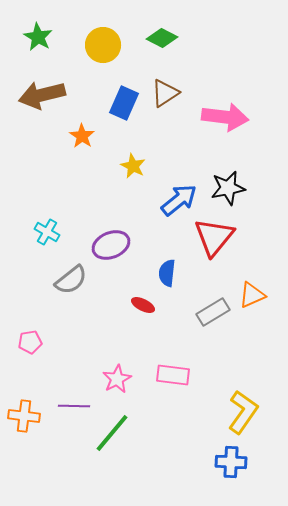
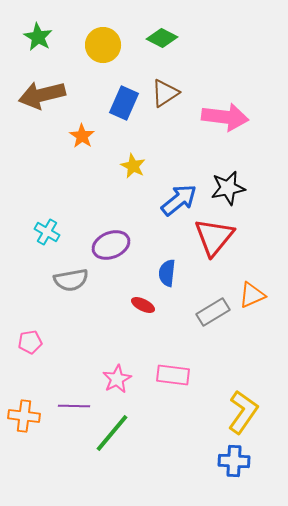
gray semicircle: rotated 28 degrees clockwise
blue cross: moved 3 px right, 1 px up
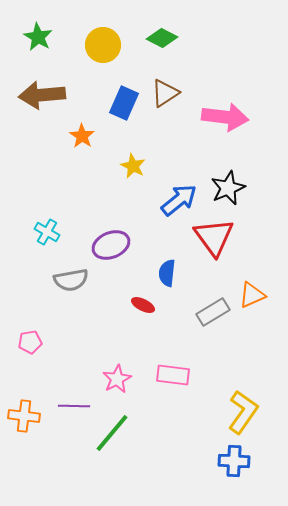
brown arrow: rotated 9 degrees clockwise
black star: rotated 12 degrees counterclockwise
red triangle: rotated 15 degrees counterclockwise
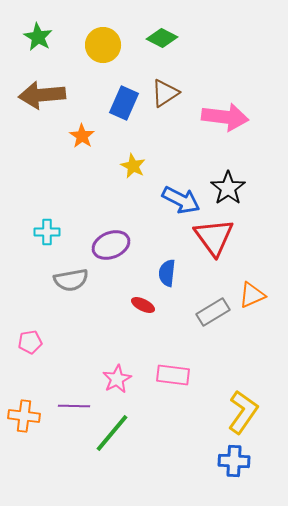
black star: rotated 12 degrees counterclockwise
blue arrow: moved 2 px right; rotated 66 degrees clockwise
cyan cross: rotated 30 degrees counterclockwise
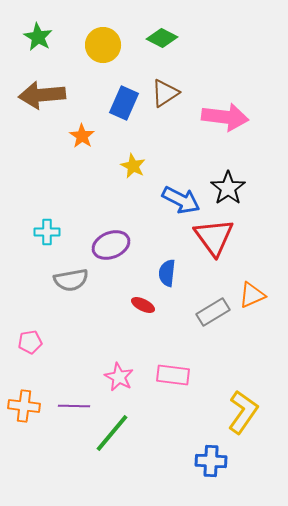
pink star: moved 2 px right, 2 px up; rotated 16 degrees counterclockwise
orange cross: moved 10 px up
blue cross: moved 23 px left
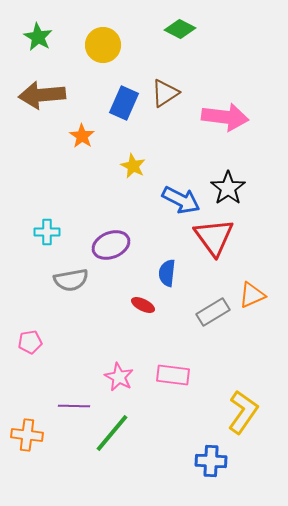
green diamond: moved 18 px right, 9 px up
orange cross: moved 3 px right, 29 px down
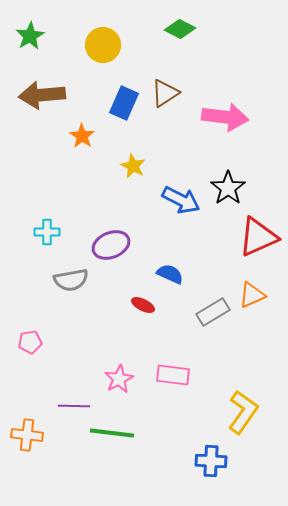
green star: moved 8 px left, 1 px up; rotated 12 degrees clockwise
red triangle: moved 44 px right; rotated 42 degrees clockwise
blue semicircle: moved 3 px right, 1 px down; rotated 108 degrees clockwise
pink star: moved 2 px down; rotated 16 degrees clockwise
green line: rotated 57 degrees clockwise
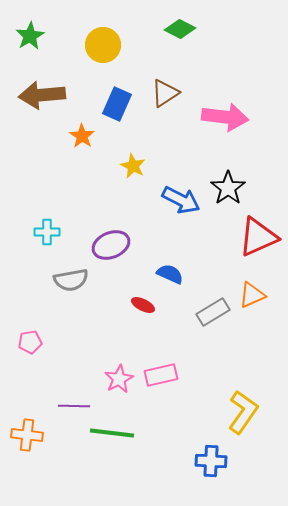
blue rectangle: moved 7 px left, 1 px down
pink rectangle: moved 12 px left; rotated 20 degrees counterclockwise
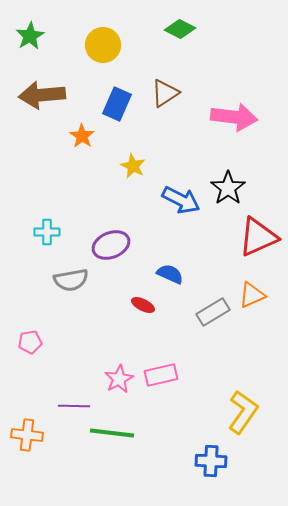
pink arrow: moved 9 px right
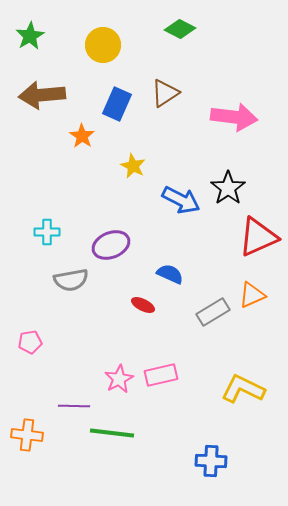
yellow L-shape: moved 23 px up; rotated 99 degrees counterclockwise
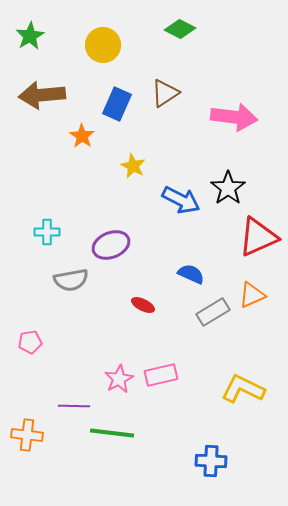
blue semicircle: moved 21 px right
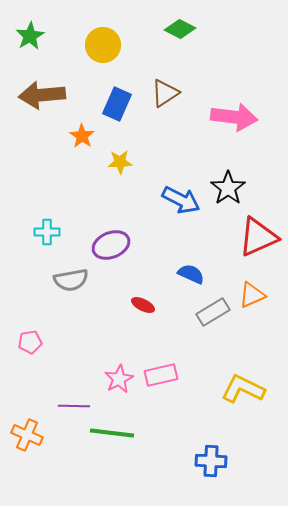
yellow star: moved 13 px left, 4 px up; rotated 30 degrees counterclockwise
orange cross: rotated 16 degrees clockwise
